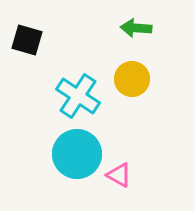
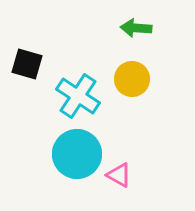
black square: moved 24 px down
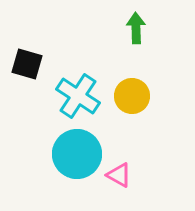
green arrow: rotated 84 degrees clockwise
yellow circle: moved 17 px down
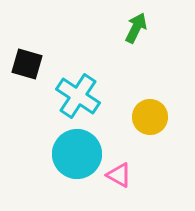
green arrow: rotated 28 degrees clockwise
yellow circle: moved 18 px right, 21 px down
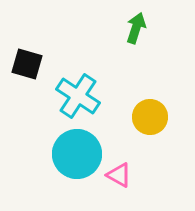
green arrow: rotated 8 degrees counterclockwise
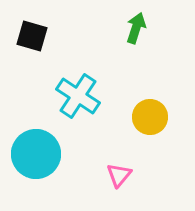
black square: moved 5 px right, 28 px up
cyan circle: moved 41 px left
pink triangle: rotated 40 degrees clockwise
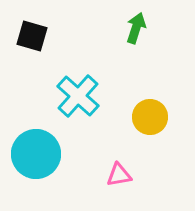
cyan cross: rotated 9 degrees clockwise
pink triangle: rotated 40 degrees clockwise
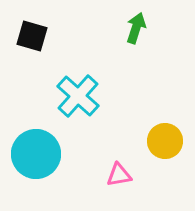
yellow circle: moved 15 px right, 24 px down
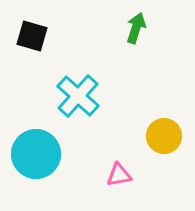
yellow circle: moved 1 px left, 5 px up
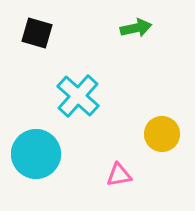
green arrow: rotated 60 degrees clockwise
black square: moved 5 px right, 3 px up
yellow circle: moved 2 px left, 2 px up
